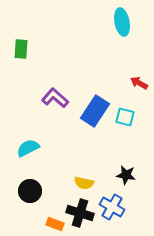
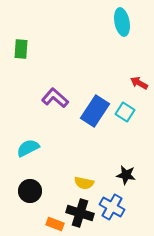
cyan square: moved 5 px up; rotated 18 degrees clockwise
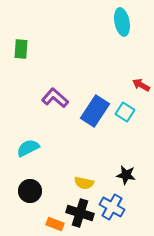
red arrow: moved 2 px right, 2 px down
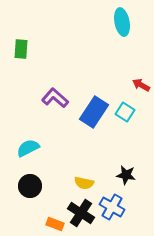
blue rectangle: moved 1 px left, 1 px down
black circle: moved 5 px up
black cross: moved 1 px right; rotated 16 degrees clockwise
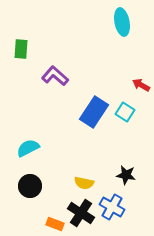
purple L-shape: moved 22 px up
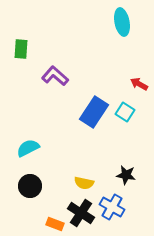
red arrow: moved 2 px left, 1 px up
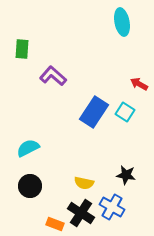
green rectangle: moved 1 px right
purple L-shape: moved 2 px left
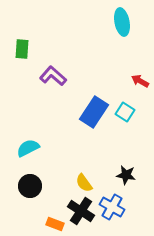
red arrow: moved 1 px right, 3 px up
yellow semicircle: rotated 42 degrees clockwise
black cross: moved 2 px up
